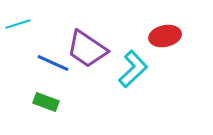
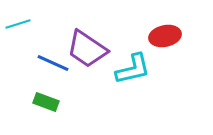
cyan L-shape: rotated 30 degrees clockwise
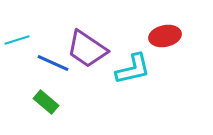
cyan line: moved 1 px left, 16 px down
green rectangle: rotated 20 degrees clockwise
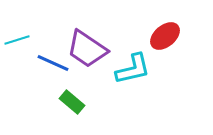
red ellipse: rotated 28 degrees counterclockwise
green rectangle: moved 26 px right
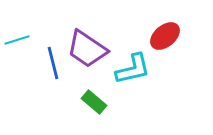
blue line: rotated 52 degrees clockwise
green rectangle: moved 22 px right
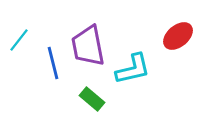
red ellipse: moved 13 px right
cyan line: moved 2 px right; rotated 35 degrees counterclockwise
purple trapezoid: moved 1 px right, 3 px up; rotated 45 degrees clockwise
green rectangle: moved 2 px left, 3 px up
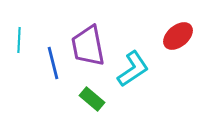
cyan line: rotated 35 degrees counterclockwise
cyan L-shape: rotated 21 degrees counterclockwise
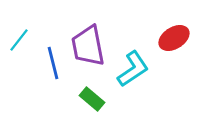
red ellipse: moved 4 px left, 2 px down; rotated 8 degrees clockwise
cyan line: rotated 35 degrees clockwise
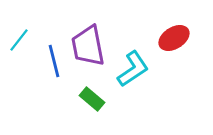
blue line: moved 1 px right, 2 px up
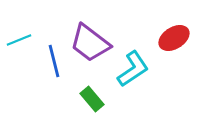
cyan line: rotated 30 degrees clockwise
purple trapezoid: moved 2 px right, 3 px up; rotated 42 degrees counterclockwise
green rectangle: rotated 10 degrees clockwise
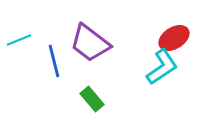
cyan L-shape: moved 29 px right, 2 px up
